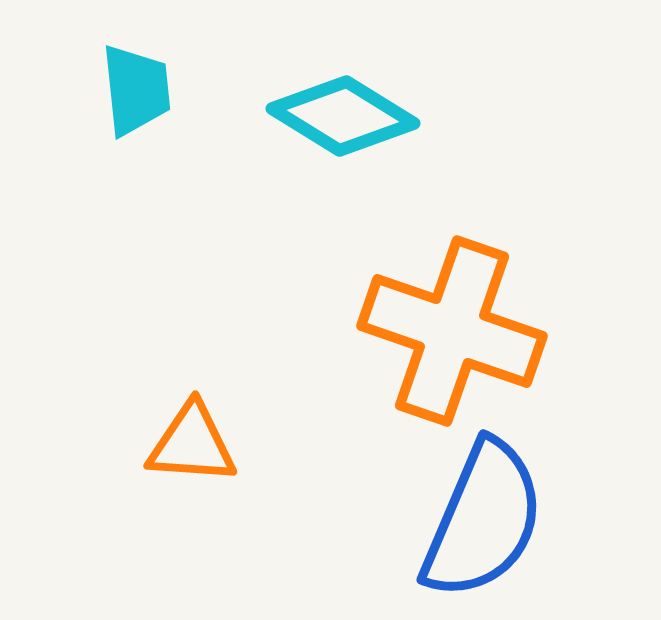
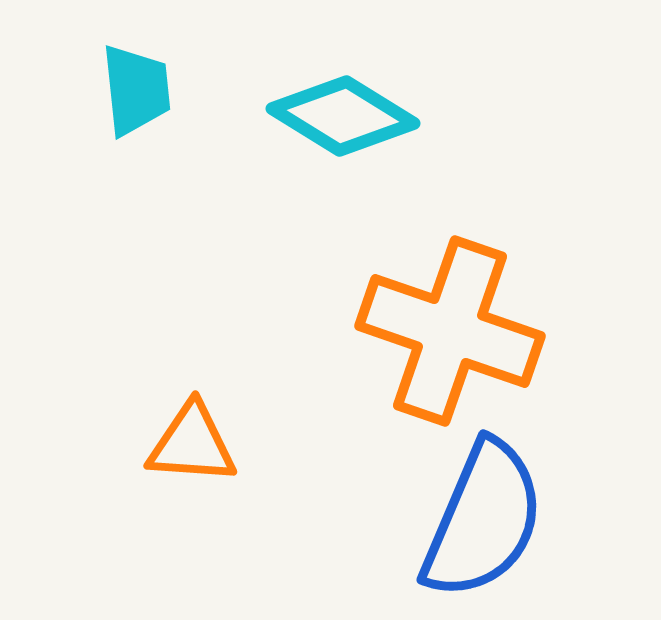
orange cross: moved 2 px left
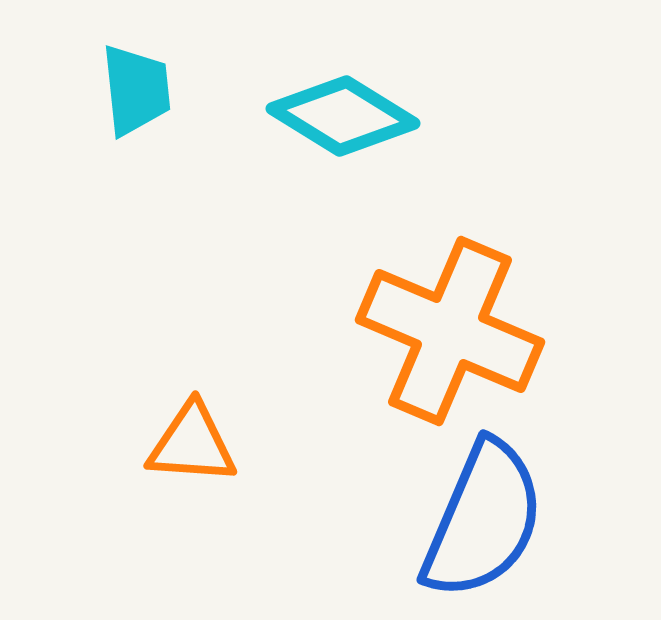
orange cross: rotated 4 degrees clockwise
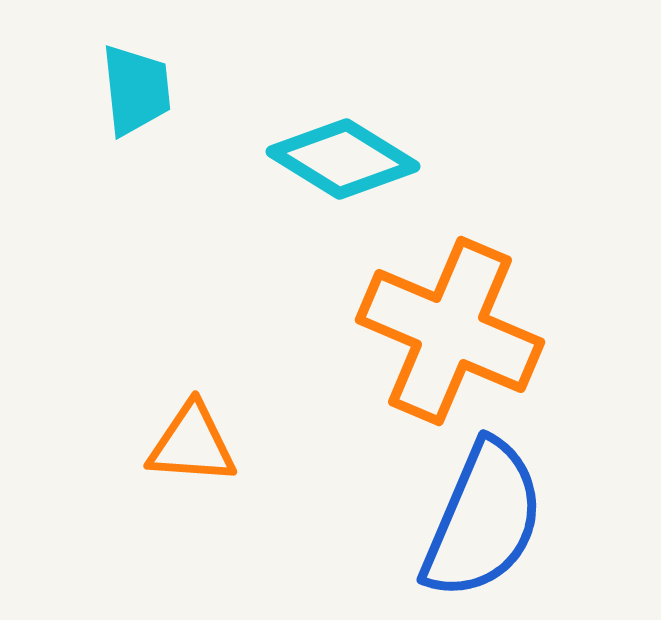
cyan diamond: moved 43 px down
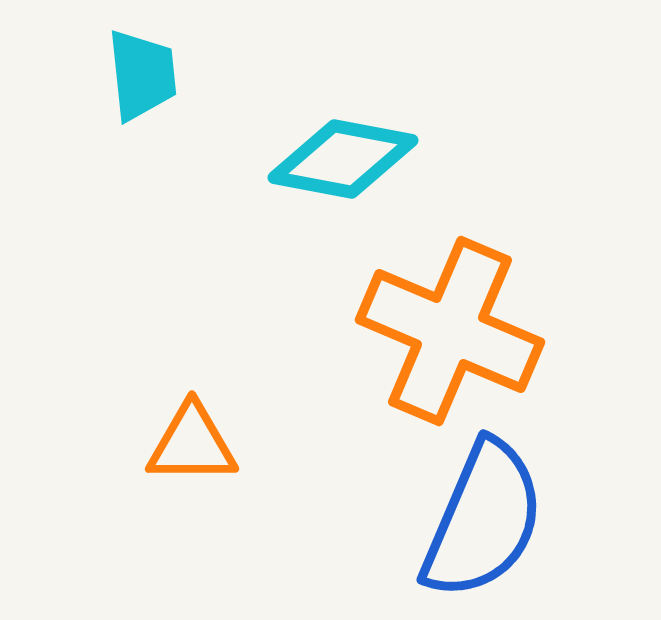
cyan trapezoid: moved 6 px right, 15 px up
cyan diamond: rotated 21 degrees counterclockwise
orange triangle: rotated 4 degrees counterclockwise
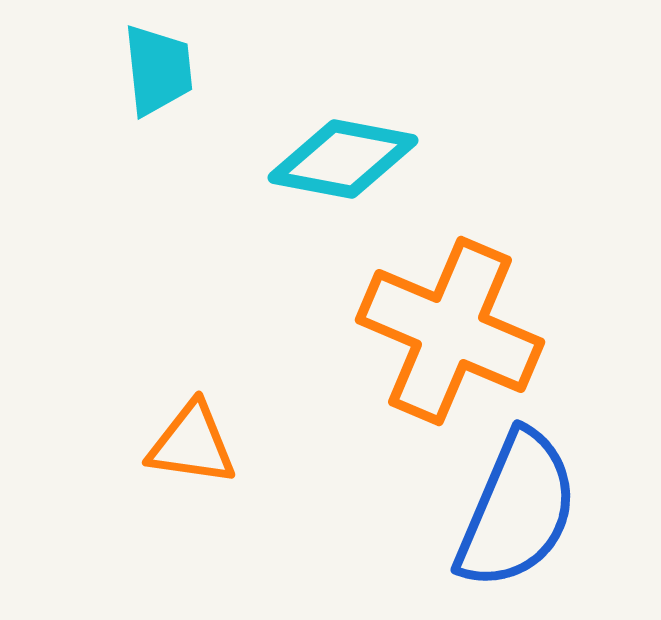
cyan trapezoid: moved 16 px right, 5 px up
orange triangle: rotated 8 degrees clockwise
blue semicircle: moved 34 px right, 10 px up
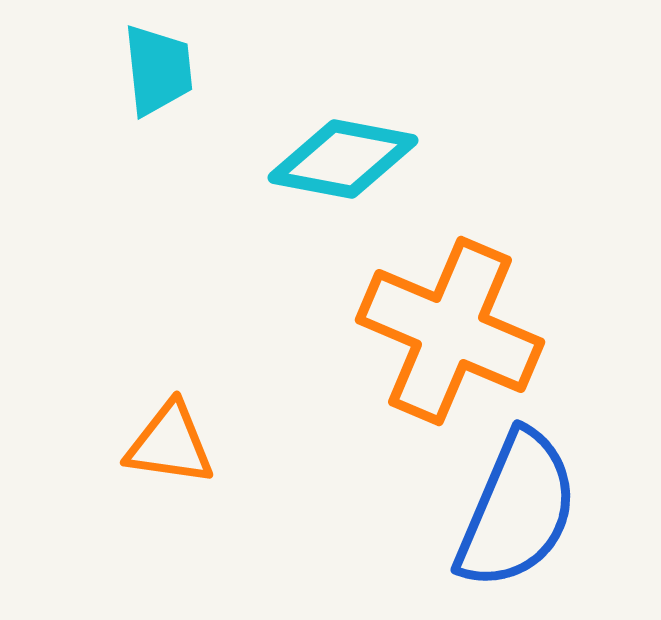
orange triangle: moved 22 px left
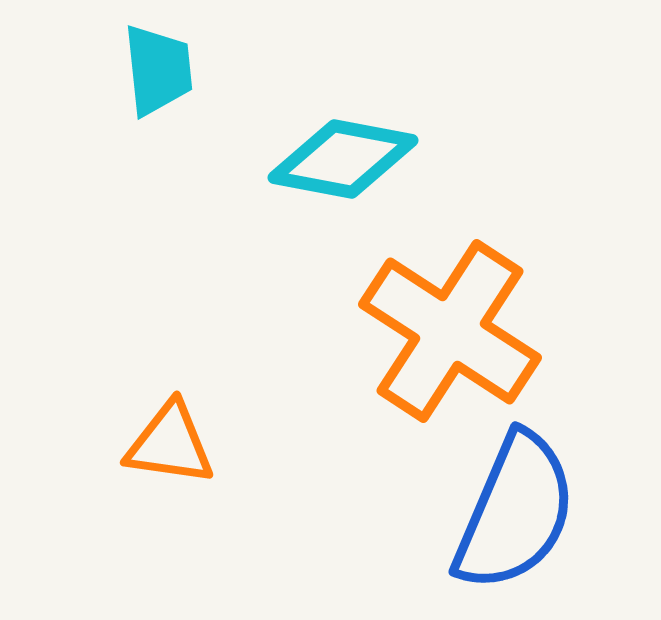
orange cross: rotated 10 degrees clockwise
blue semicircle: moved 2 px left, 2 px down
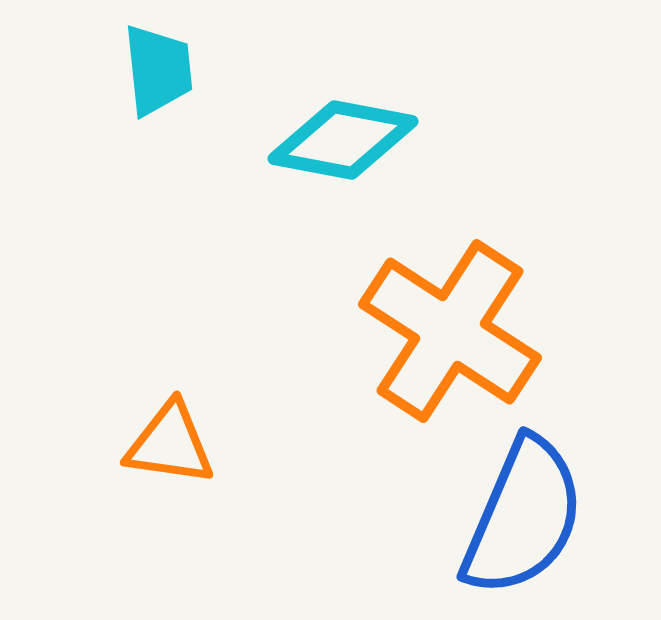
cyan diamond: moved 19 px up
blue semicircle: moved 8 px right, 5 px down
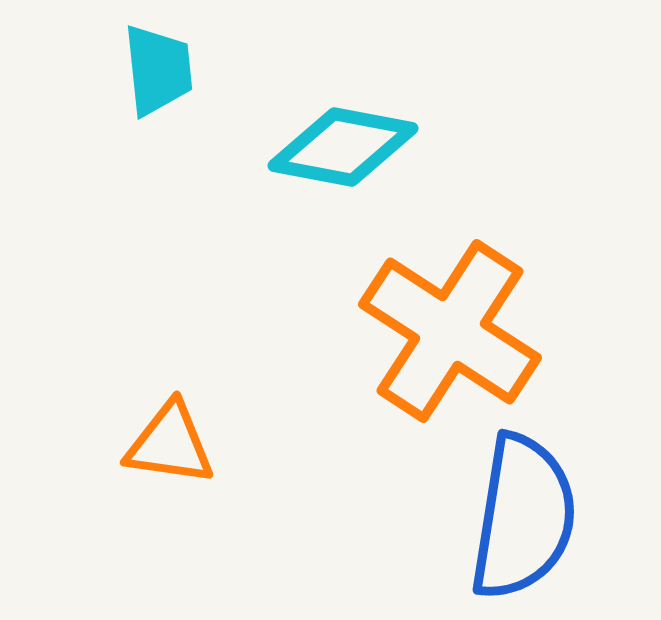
cyan diamond: moved 7 px down
blue semicircle: rotated 14 degrees counterclockwise
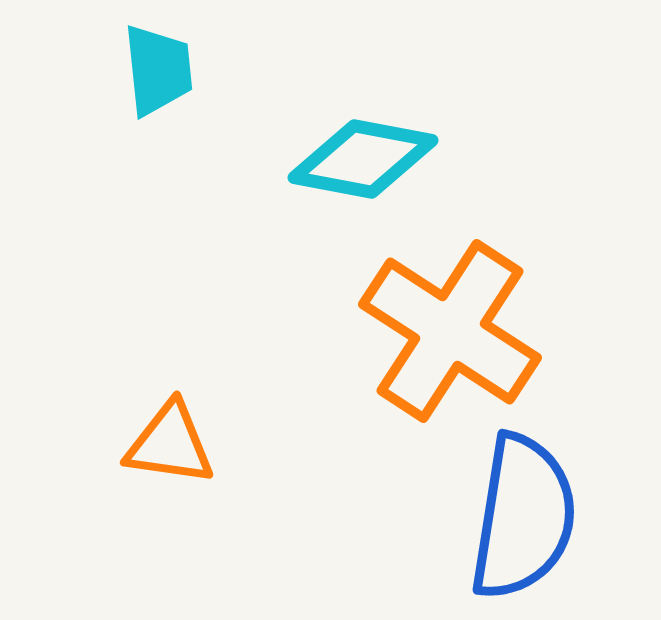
cyan diamond: moved 20 px right, 12 px down
